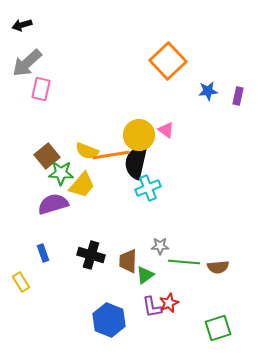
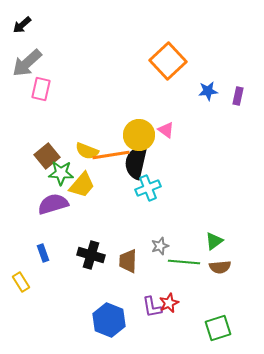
black arrow: rotated 24 degrees counterclockwise
gray star: rotated 18 degrees counterclockwise
brown semicircle: moved 2 px right
green triangle: moved 69 px right, 34 px up
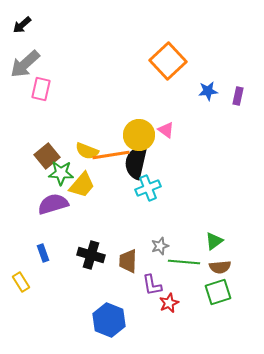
gray arrow: moved 2 px left, 1 px down
purple L-shape: moved 22 px up
green square: moved 36 px up
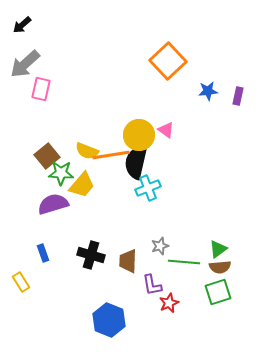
green triangle: moved 4 px right, 8 px down
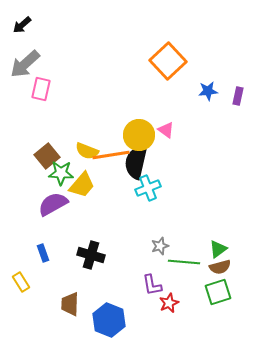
purple semicircle: rotated 12 degrees counterclockwise
brown trapezoid: moved 58 px left, 43 px down
brown semicircle: rotated 10 degrees counterclockwise
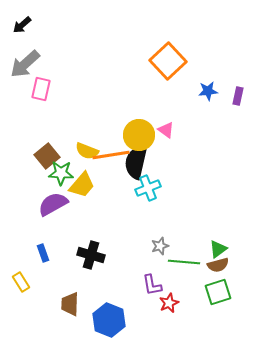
brown semicircle: moved 2 px left, 2 px up
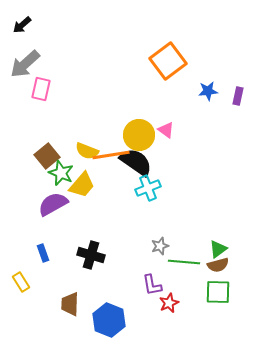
orange square: rotated 6 degrees clockwise
black semicircle: rotated 112 degrees clockwise
green star: rotated 20 degrees clockwise
green square: rotated 20 degrees clockwise
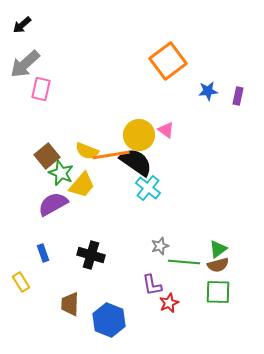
cyan cross: rotated 30 degrees counterclockwise
